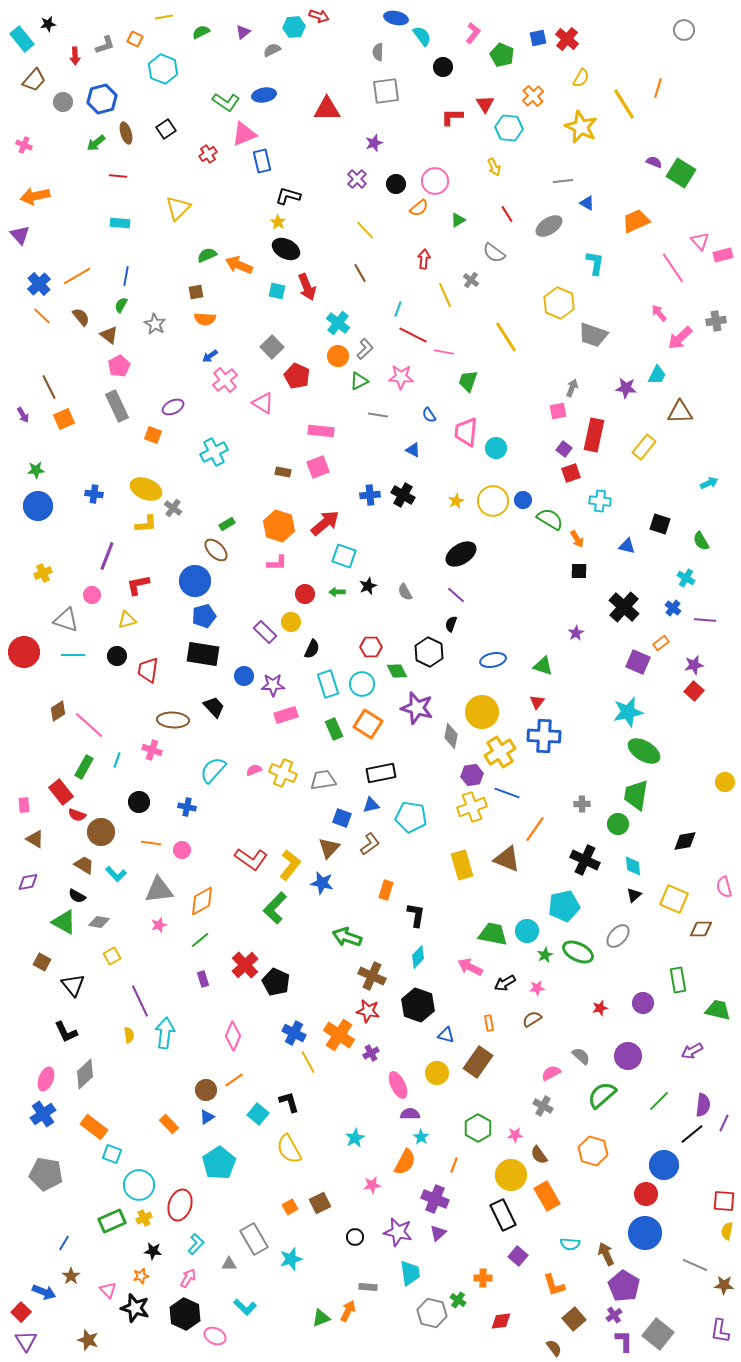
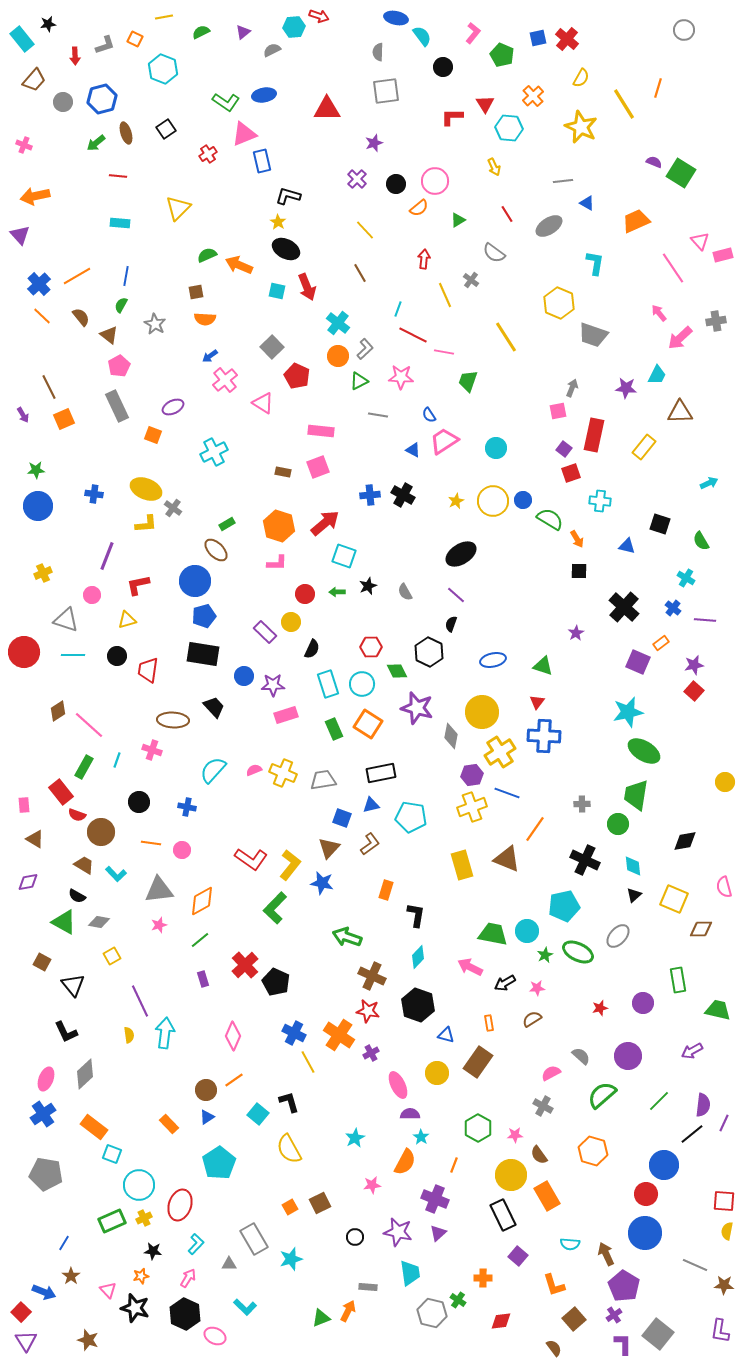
pink trapezoid at (466, 432): moved 22 px left, 9 px down; rotated 52 degrees clockwise
purple L-shape at (624, 1341): moved 1 px left, 3 px down
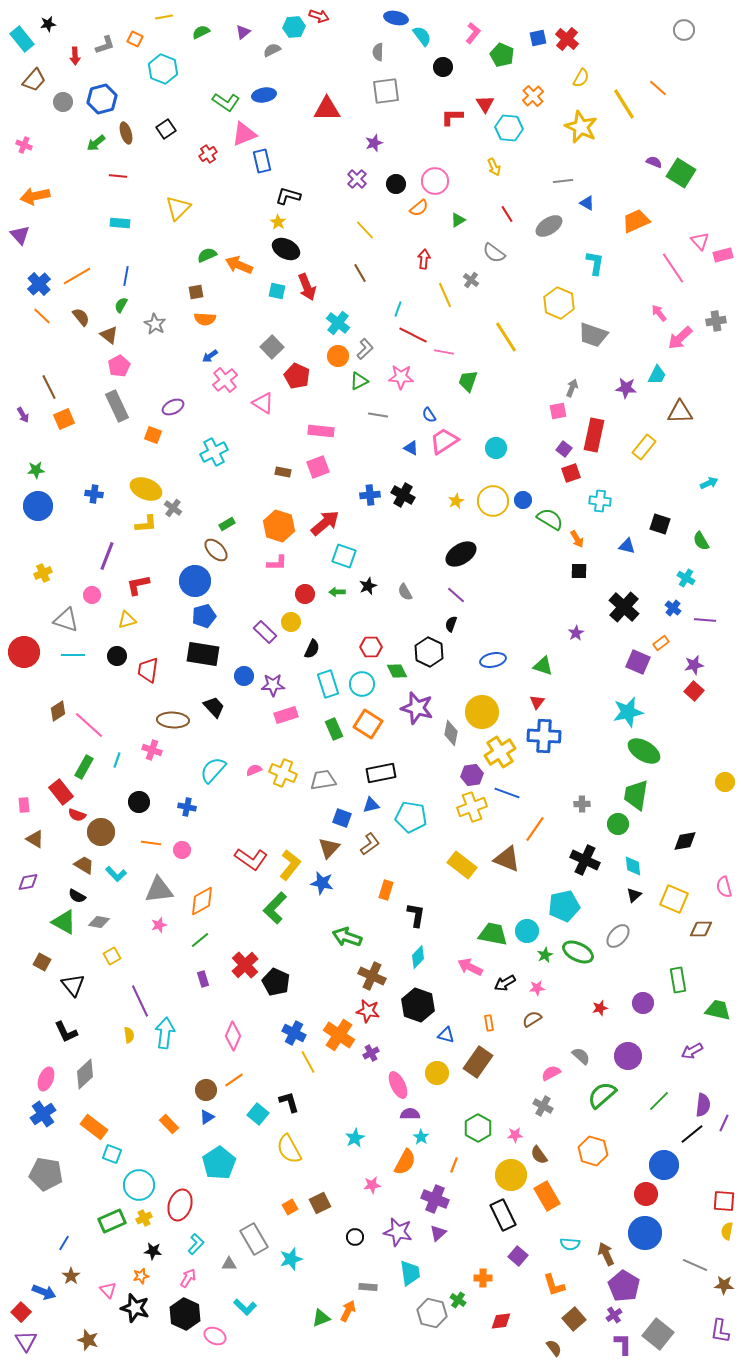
orange line at (658, 88): rotated 66 degrees counterclockwise
blue triangle at (413, 450): moved 2 px left, 2 px up
gray diamond at (451, 736): moved 3 px up
yellow rectangle at (462, 865): rotated 36 degrees counterclockwise
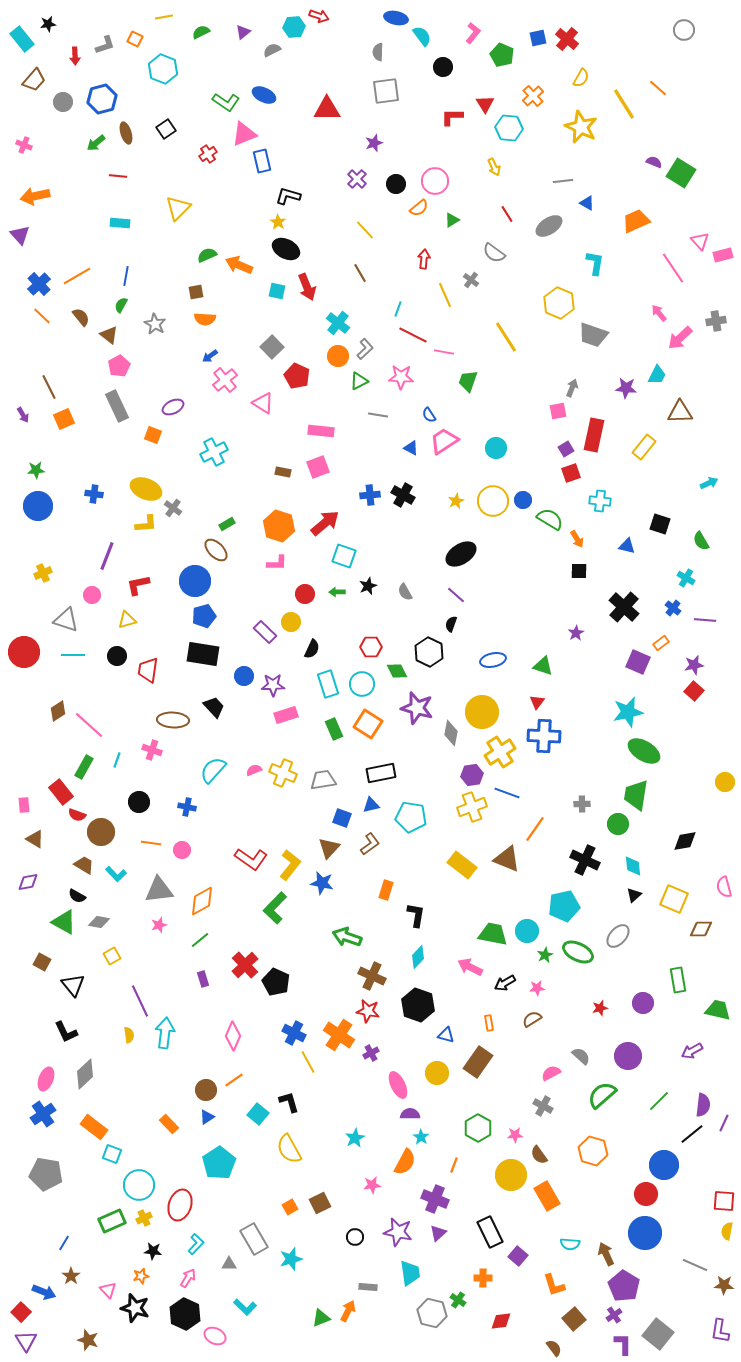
blue ellipse at (264, 95): rotated 35 degrees clockwise
green triangle at (458, 220): moved 6 px left
purple square at (564, 449): moved 2 px right; rotated 21 degrees clockwise
black rectangle at (503, 1215): moved 13 px left, 17 px down
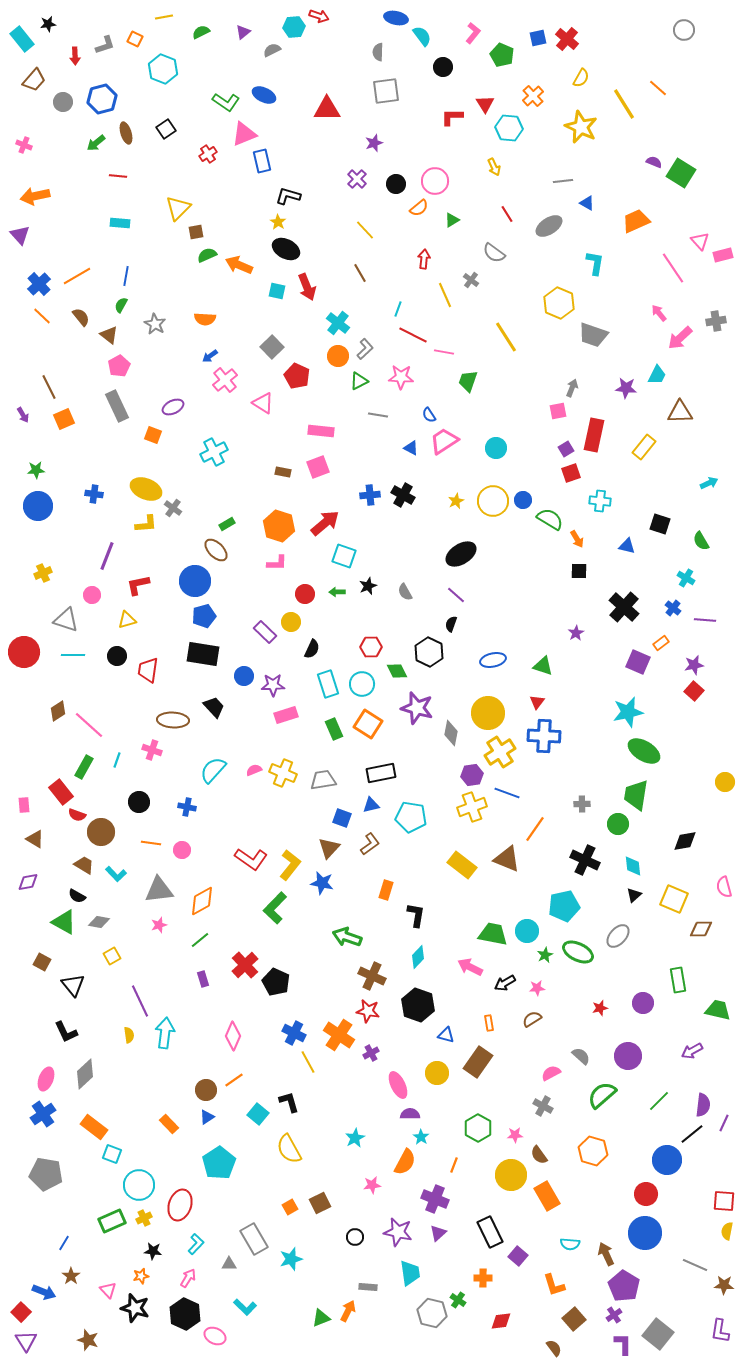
brown square at (196, 292): moved 60 px up
yellow circle at (482, 712): moved 6 px right, 1 px down
blue circle at (664, 1165): moved 3 px right, 5 px up
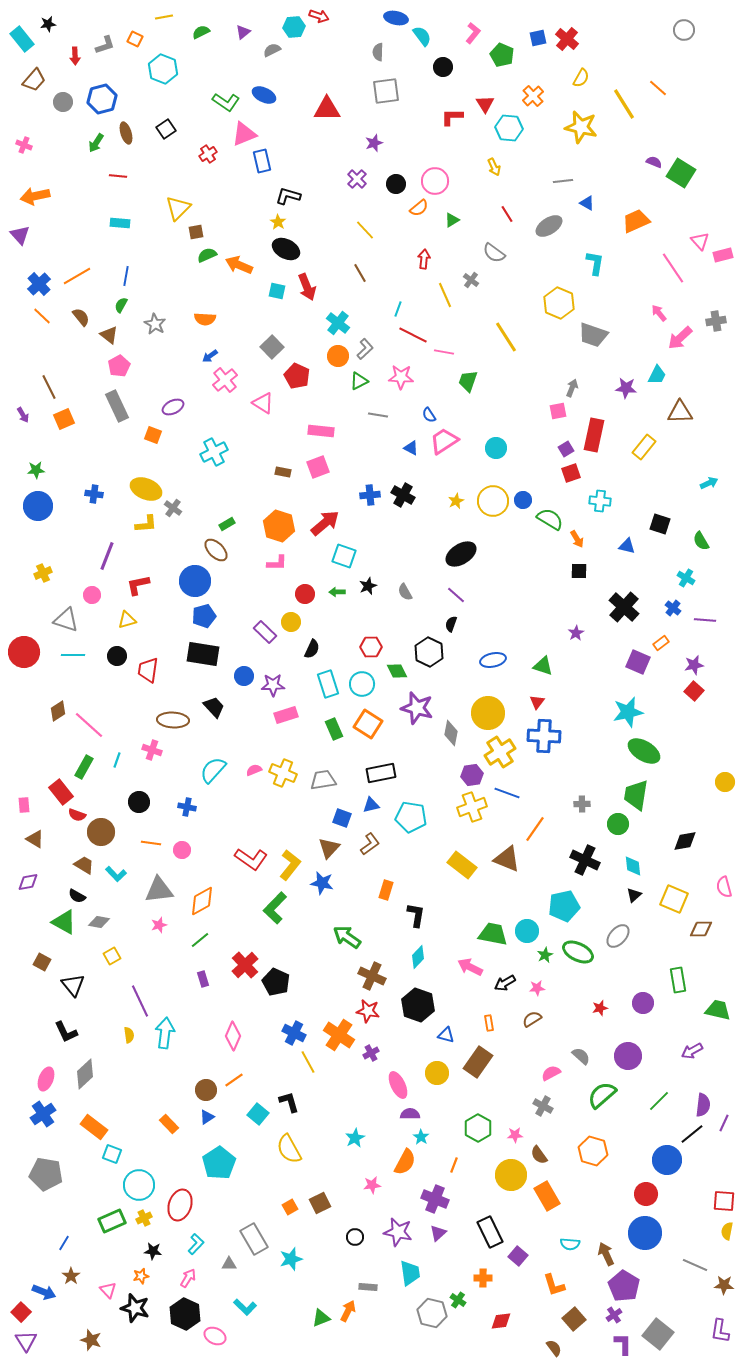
yellow star at (581, 127): rotated 12 degrees counterclockwise
green arrow at (96, 143): rotated 18 degrees counterclockwise
green arrow at (347, 937): rotated 16 degrees clockwise
brown star at (88, 1340): moved 3 px right
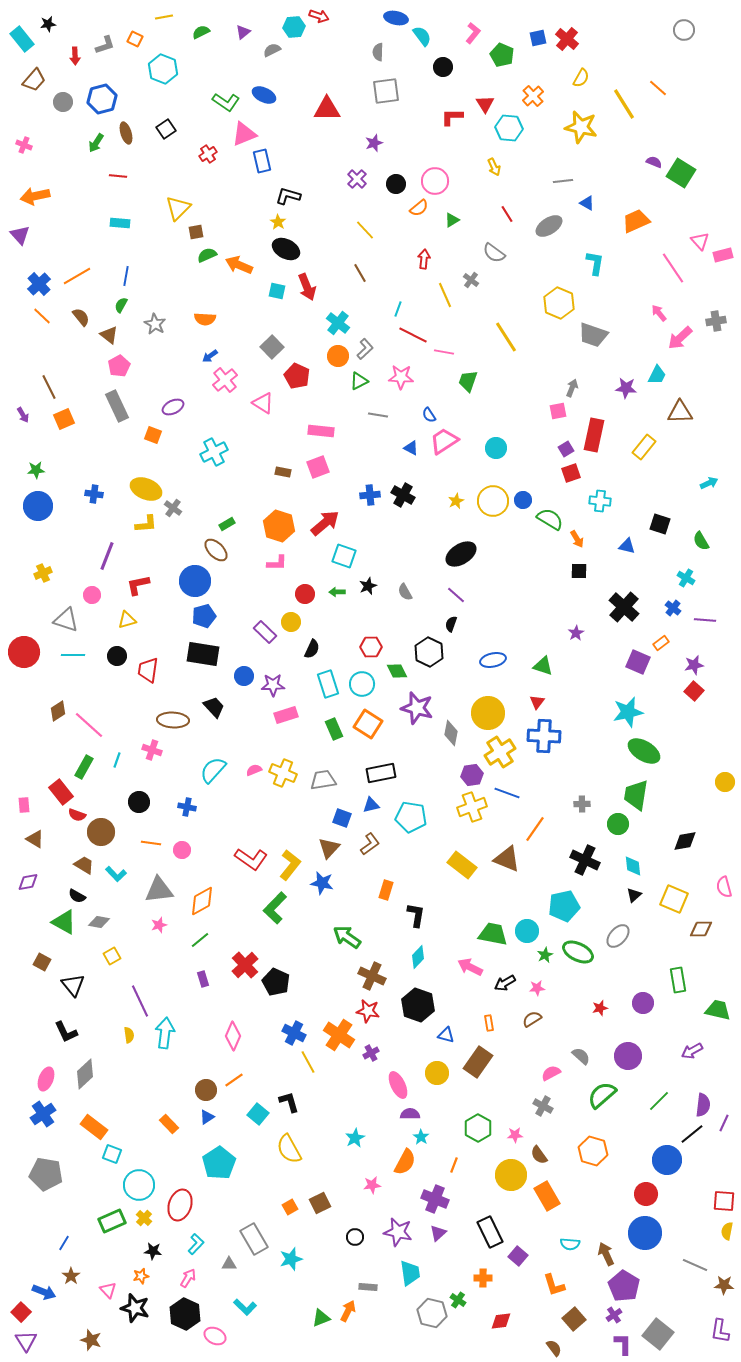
yellow cross at (144, 1218): rotated 21 degrees counterclockwise
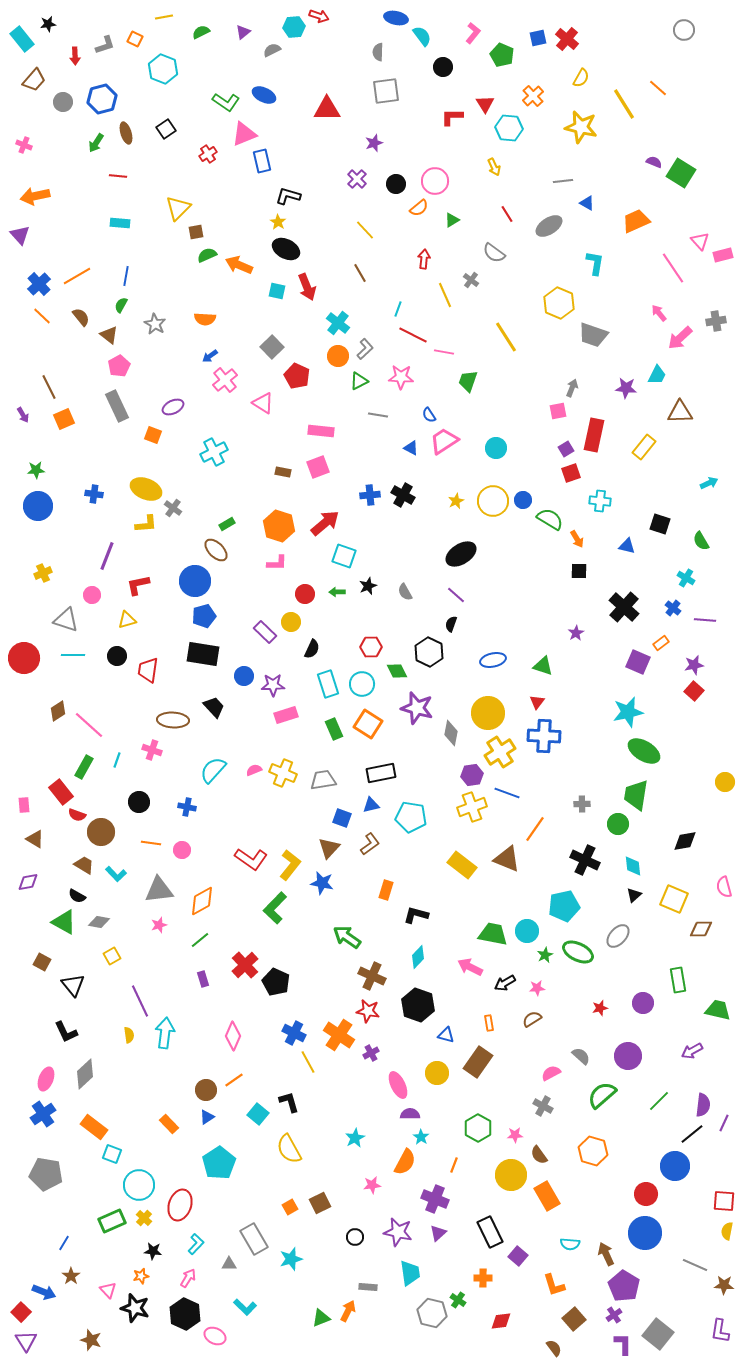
red circle at (24, 652): moved 6 px down
black L-shape at (416, 915): rotated 85 degrees counterclockwise
blue circle at (667, 1160): moved 8 px right, 6 px down
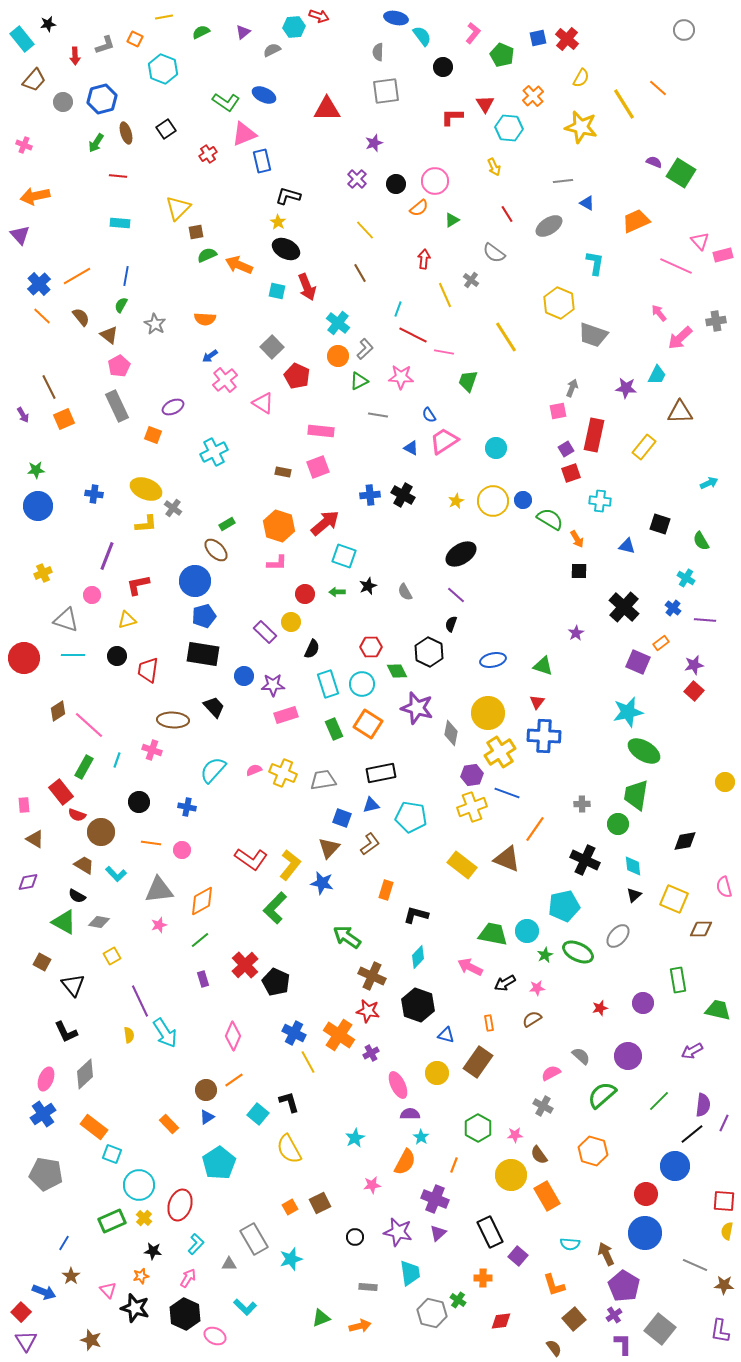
pink line at (673, 268): moved 3 px right, 2 px up; rotated 32 degrees counterclockwise
cyan arrow at (165, 1033): rotated 140 degrees clockwise
orange arrow at (348, 1311): moved 12 px right, 15 px down; rotated 50 degrees clockwise
gray square at (658, 1334): moved 2 px right, 5 px up
